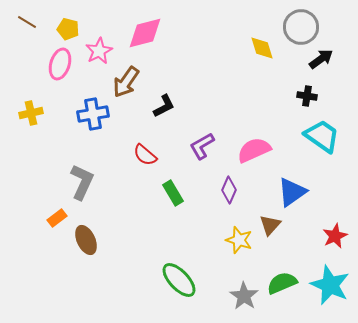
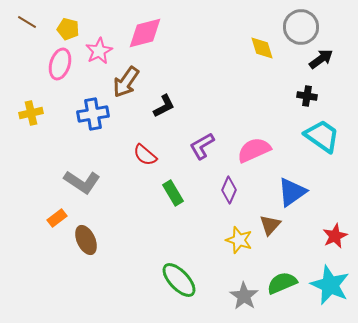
gray L-shape: rotated 99 degrees clockwise
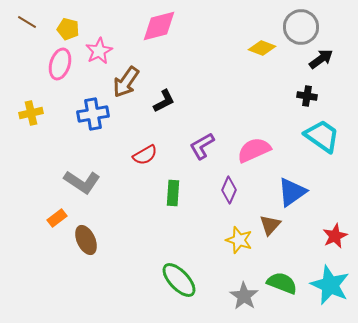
pink diamond: moved 14 px right, 7 px up
yellow diamond: rotated 52 degrees counterclockwise
black L-shape: moved 5 px up
red semicircle: rotated 70 degrees counterclockwise
green rectangle: rotated 35 degrees clockwise
green semicircle: rotated 44 degrees clockwise
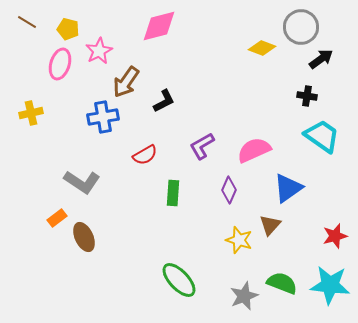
blue cross: moved 10 px right, 3 px down
blue triangle: moved 4 px left, 4 px up
red star: rotated 10 degrees clockwise
brown ellipse: moved 2 px left, 3 px up
cyan star: rotated 18 degrees counterclockwise
gray star: rotated 16 degrees clockwise
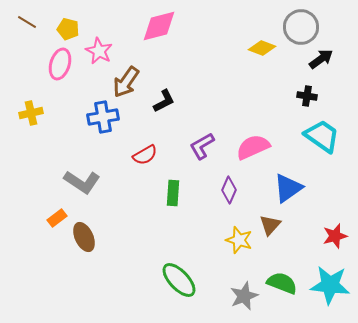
pink star: rotated 16 degrees counterclockwise
pink semicircle: moved 1 px left, 3 px up
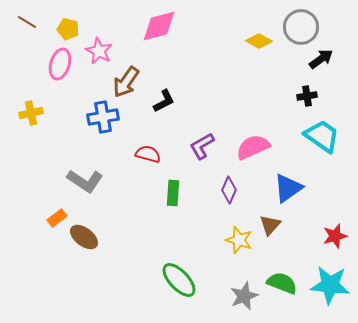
yellow diamond: moved 3 px left, 7 px up; rotated 8 degrees clockwise
black cross: rotated 18 degrees counterclockwise
red semicircle: moved 3 px right, 1 px up; rotated 135 degrees counterclockwise
gray L-shape: moved 3 px right, 1 px up
brown ellipse: rotated 28 degrees counterclockwise
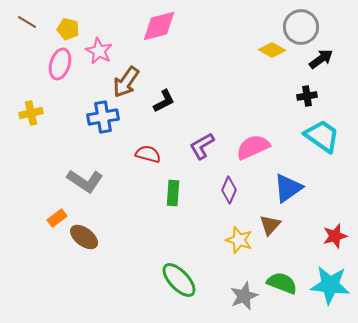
yellow diamond: moved 13 px right, 9 px down
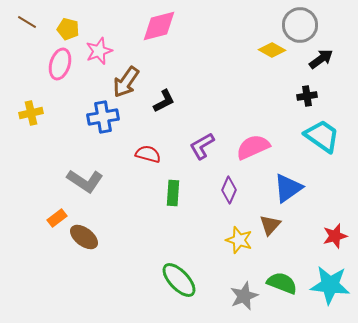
gray circle: moved 1 px left, 2 px up
pink star: rotated 24 degrees clockwise
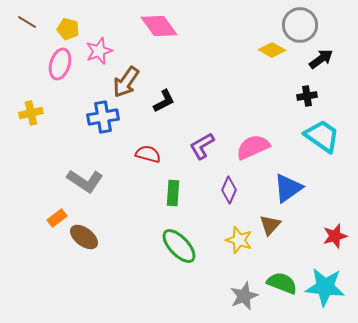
pink diamond: rotated 69 degrees clockwise
green ellipse: moved 34 px up
cyan star: moved 5 px left, 2 px down
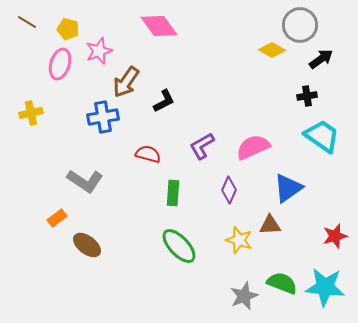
brown triangle: rotated 45 degrees clockwise
brown ellipse: moved 3 px right, 8 px down
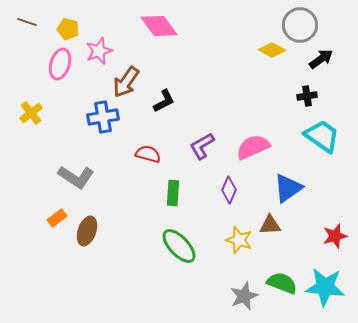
brown line: rotated 12 degrees counterclockwise
yellow cross: rotated 25 degrees counterclockwise
gray L-shape: moved 9 px left, 4 px up
brown ellipse: moved 14 px up; rotated 72 degrees clockwise
